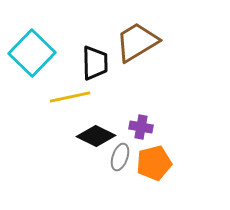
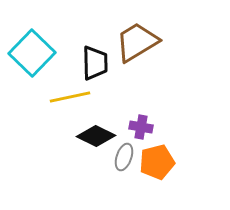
gray ellipse: moved 4 px right
orange pentagon: moved 3 px right, 1 px up
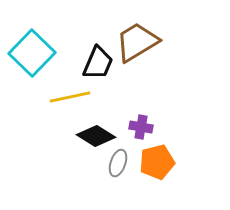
black trapezoid: moved 3 px right; rotated 24 degrees clockwise
black diamond: rotated 6 degrees clockwise
gray ellipse: moved 6 px left, 6 px down
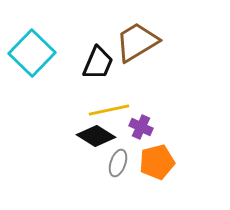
yellow line: moved 39 px right, 13 px down
purple cross: rotated 15 degrees clockwise
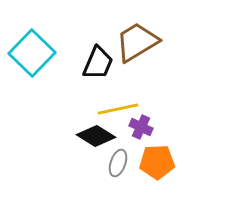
yellow line: moved 9 px right, 1 px up
orange pentagon: rotated 12 degrees clockwise
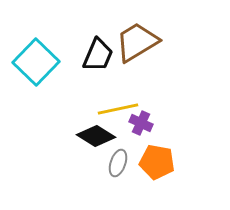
cyan square: moved 4 px right, 9 px down
black trapezoid: moved 8 px up
purple cross: moved 4 px up
orange pentagon: rotated 12 degrees clockwise
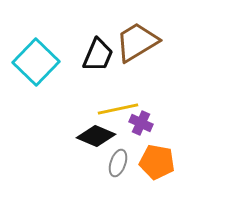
black diamond: rotated 9 degrees counterclockwise
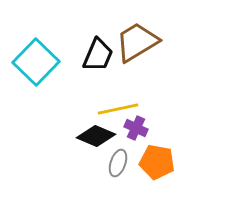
purple cross: moved 5 px left, 5 px down
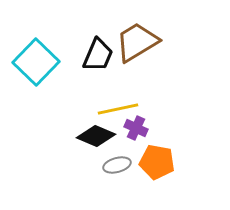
gray ellipse: moved 1 px left, 2 px down; rotated 56 degrees clockwise
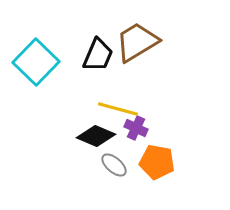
yellow line: rotated 27 degrees clockwise
gray ellipse: moved 3 px left; rotated 56 degrees clockwise
